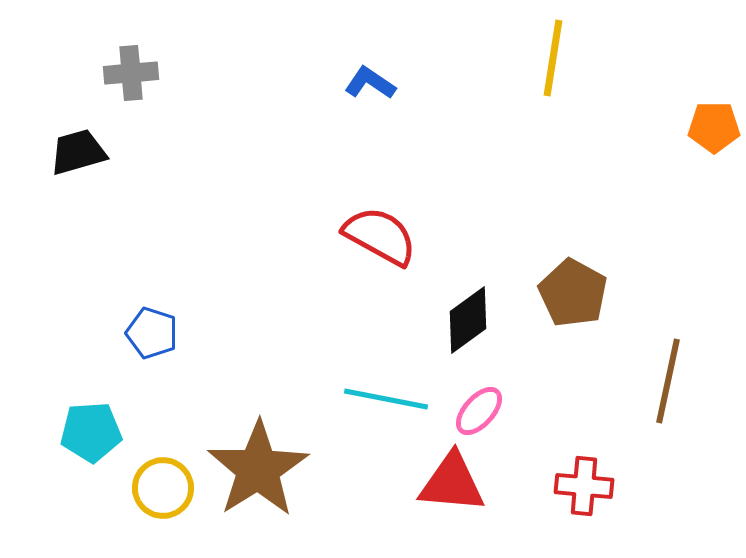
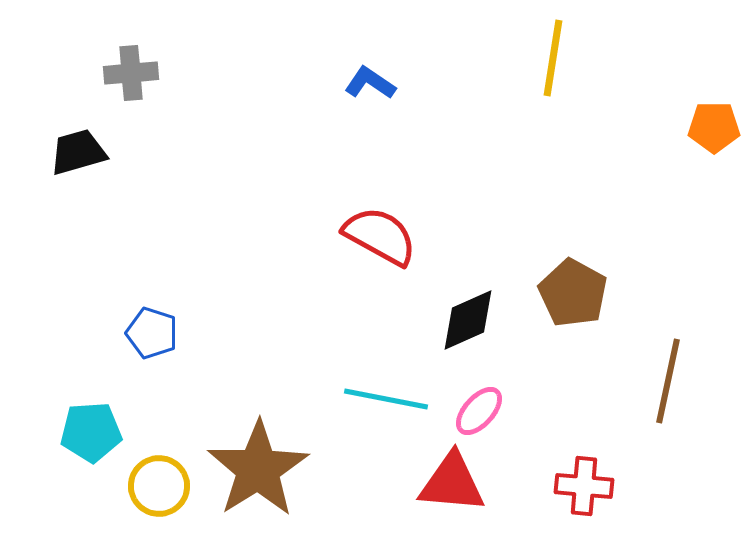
black diamond: rotated 12 degrees clockwise
yellow circle: moved 4 px left, 2 px up
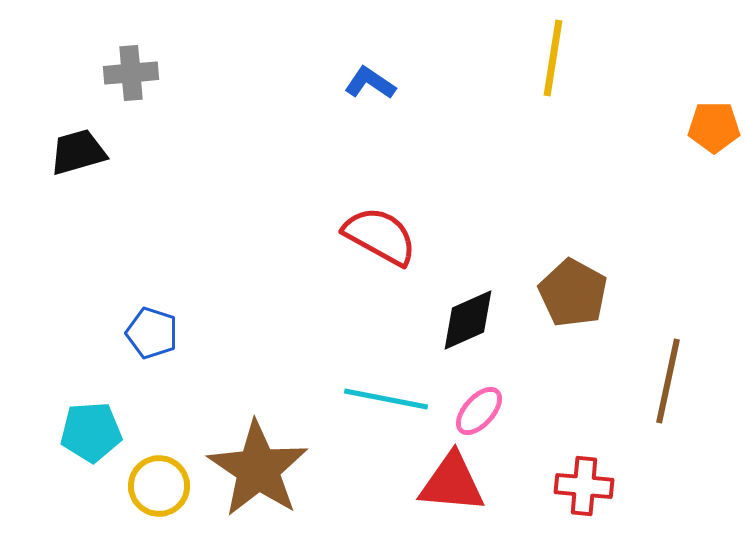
brown star: rotated 6 degrees counterclockwise
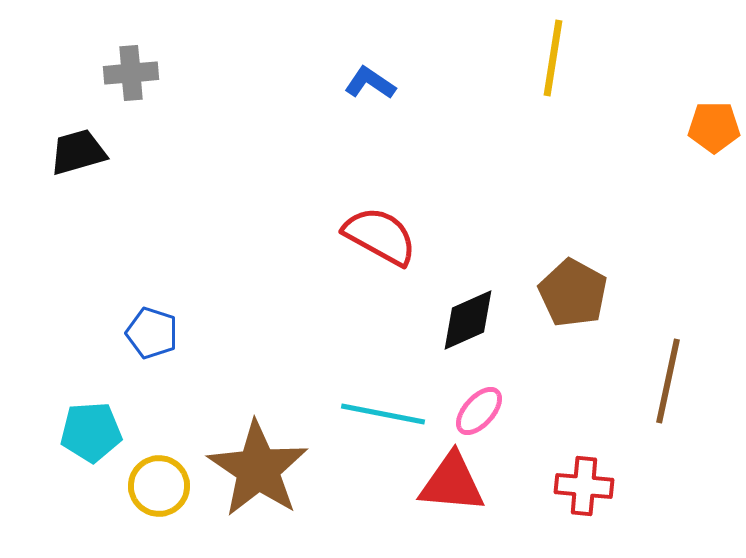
cyan line: moved 3 px left, 15 px down
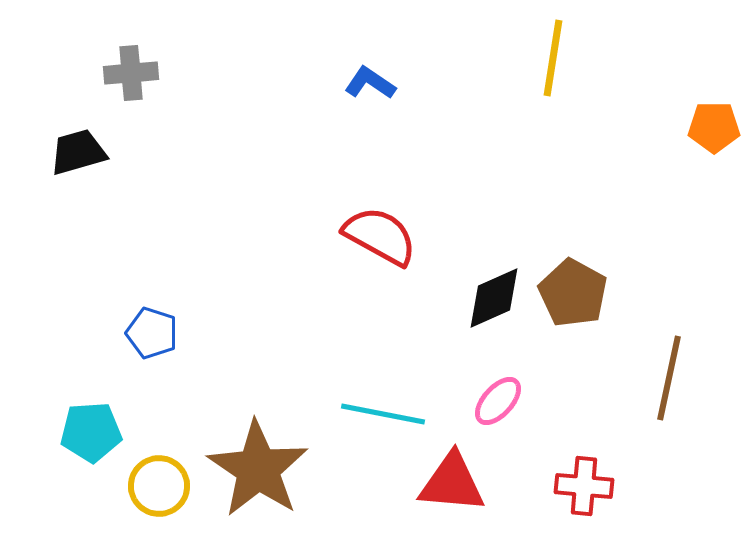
black diamond: moved 26 px right, 22 px up
brown line: moved 1 px right, 3 px up
pink ellipse: moved 19 px right, 10 px up
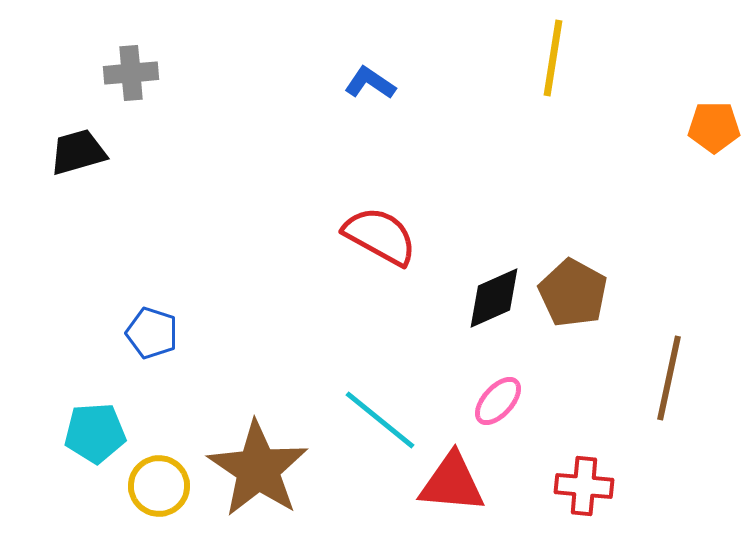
cyan line: moved 3 px left, 6 px down; rotated 28 degrees clockwise
cyan pentagon: moved 4 px right, 1 px down
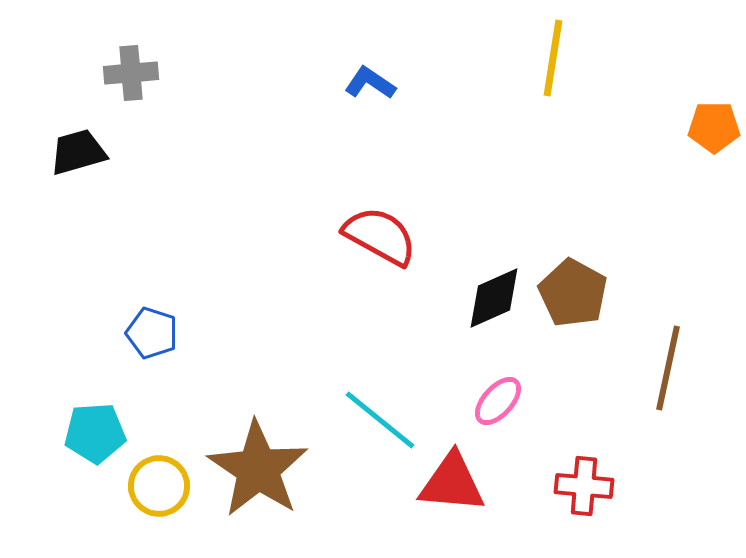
brown line: moved 1 px left, 10 px up
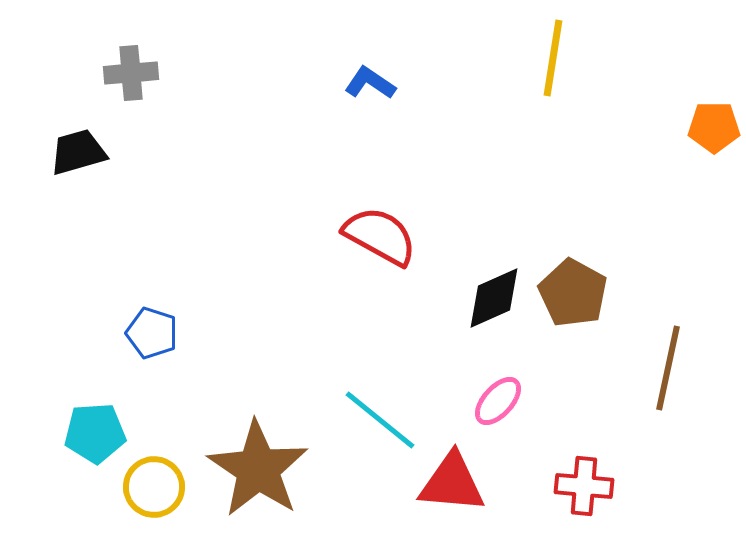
yellow circle: moved 5 px left, 1 px down
